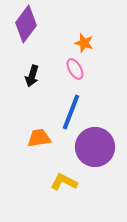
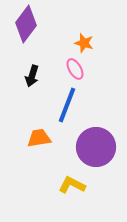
blue line: moved 4 px left, 7 px up
purple circle: moved 1 px right
yellow L-shape: moved 8 px right, 3 px down
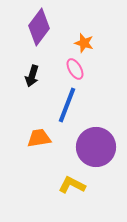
purple diamond: moved 13 px right, 3 px down
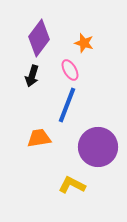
purple diamond: moved 11 px down
pink ellipse: moved 5 px left, 1 px down
purple circle: moved 2 px right
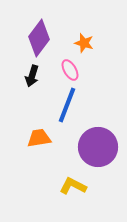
yellow L-shape: moved 1 px right, 1 px down
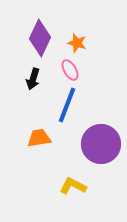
purple diamond: moved 1 px right; rotated 12 degrees counterclockwise
orange star: moved 7 px left
black arrow: moved 1 px right, 3 px down
purple circle: moved 3 px right, 3 px up
